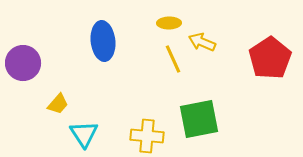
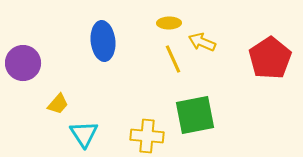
green square: moved 4 px left, 4 px up
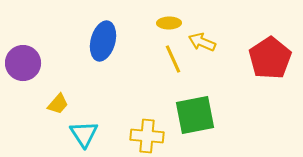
blue ellipse: rotated 21 degrees clockwise
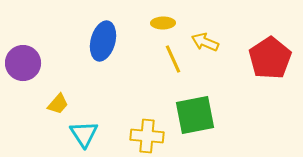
yellow ellipse: moved 6 px left
yellow arrow: moved 3 px right
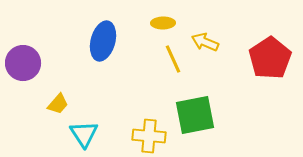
yellow cross: moved 2 px right
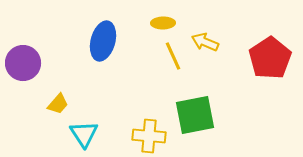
yellow line: moved 3 px up
